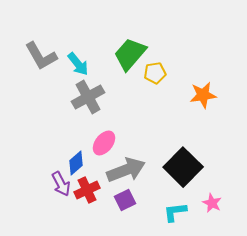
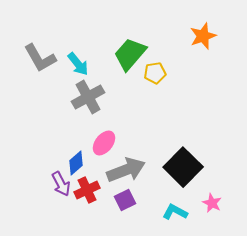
gray L-shape: moved 1 px left, 2 px down
orange star: moved 59 px up; rotated 12 degrees counterclockwise
cyan L-shape: rotated 35 degrees clockwise
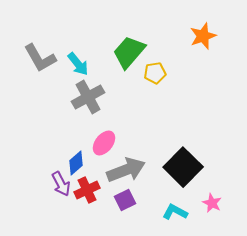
green trapezoid: moved 1 px left, 2 px up
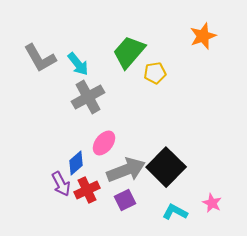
black square: moved 17 px left
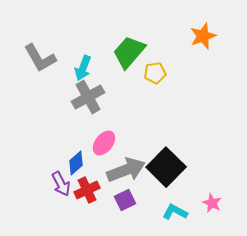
cyan arrow: moved 5 px right, 4 px down; rotated 60 degrees clockwise
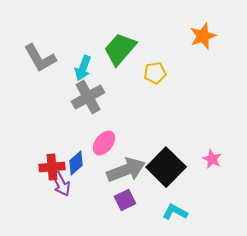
green trapezoid: moved 9 px left, 3 px up
red cross: moved 35 px left, 23 px up; rotated 20 degrees clockwise
pink star: moved 44 px up
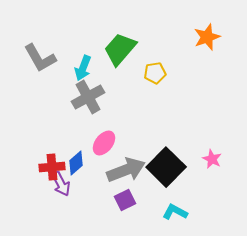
orange star: moved 4 px right, 1 px down
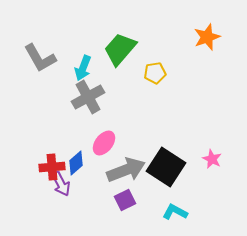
black square: rotated 12 degrees counterclockwise
